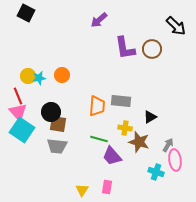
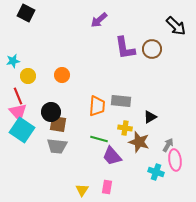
cyan star: moved 26 px left, 17 px up
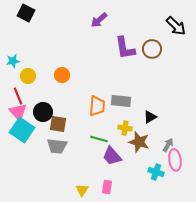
black circle: moved 8 px left
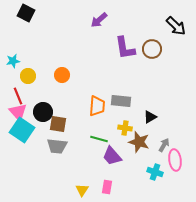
gray arrow: moved 4 px left
cyan cross: moved 1 px left
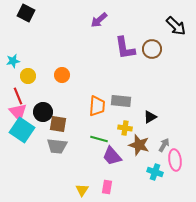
brown star: moved 3 px down
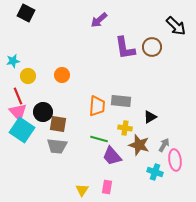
brown circle: moved 2 px up
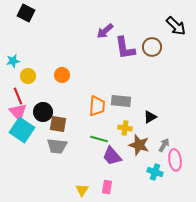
purple arrow: moved 6 px right, 11 px down
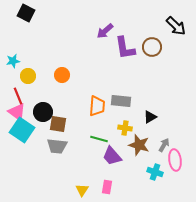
pink triangle: moved 1 px left; rotated 12 degrees counterclockwise
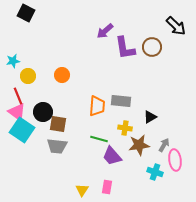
brown star: rotated 25 degrees counterclockwise
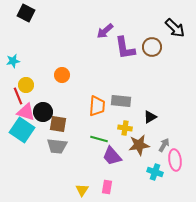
black arrow: moved 1 px left, 2 px down
yellow circle: moved 2 px left, 9 px down
pink triangle: moved 9 px right; rotated 18 degrees counterclockwise
